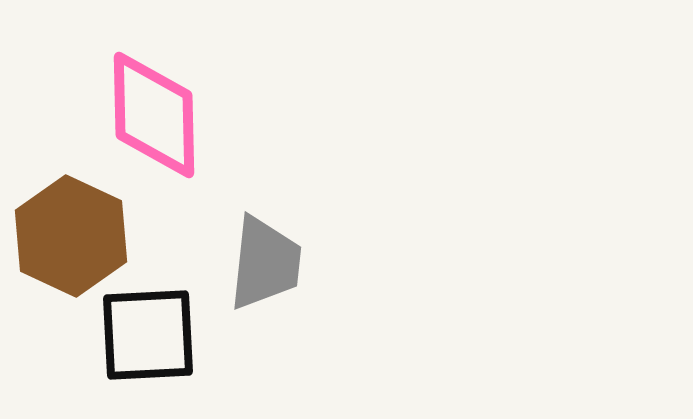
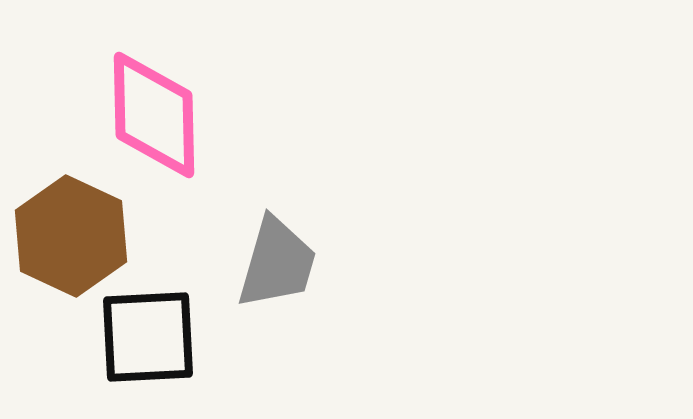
gray trapezoid: moved 12 px right; rotated 10 degrees clockwise
black square: moved 2 px down
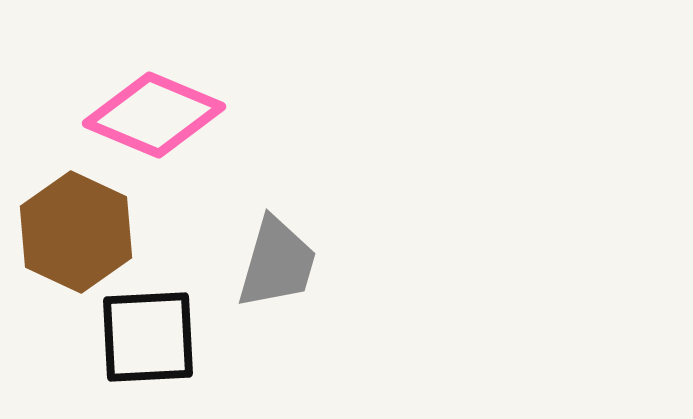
pink diamond: rotated 66 degrees counterclockwise
brown hexagon: moved 5 px right, 4 px up
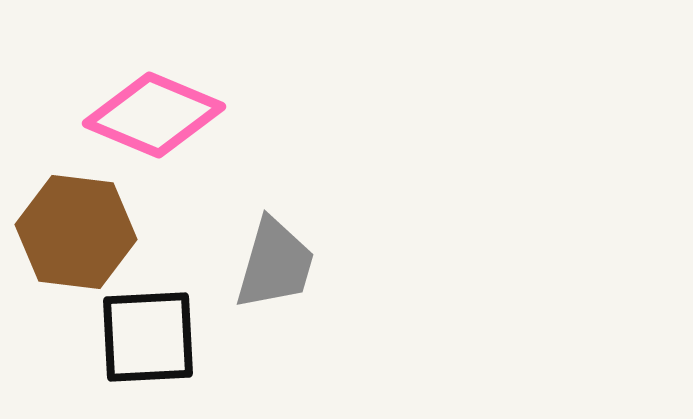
brown hexagon: rotated 18 degrees counterclockwise
gray trapezoid: moved 2 px left, 1 px down
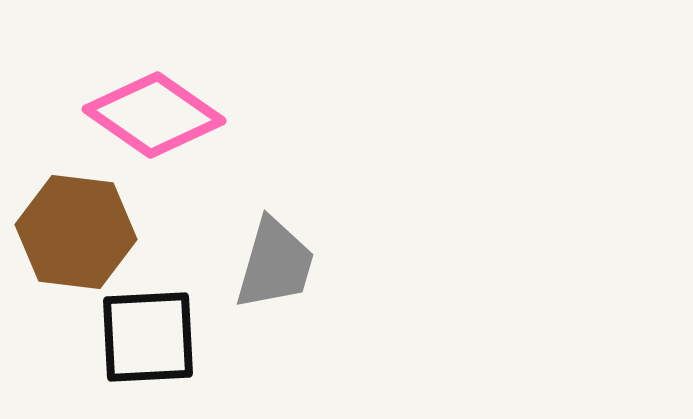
pink diamond: rotated 12 degrees clockwise
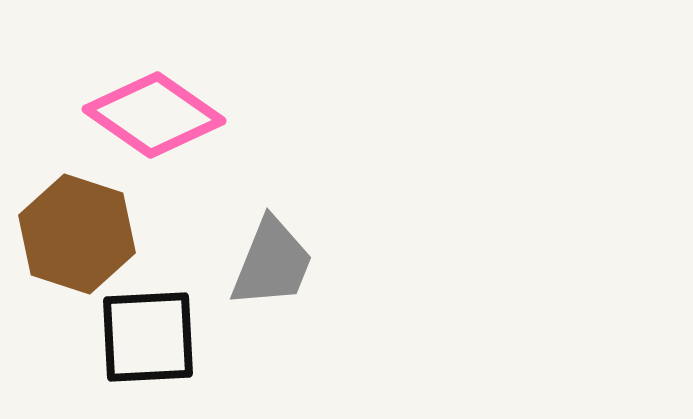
brown hexagon: moved 1 px right, 2 px down; rotated 11 degrees clockwise
gray trapezoid: moved 3 px left, 1 px up; rotated 6 degrees clockwise
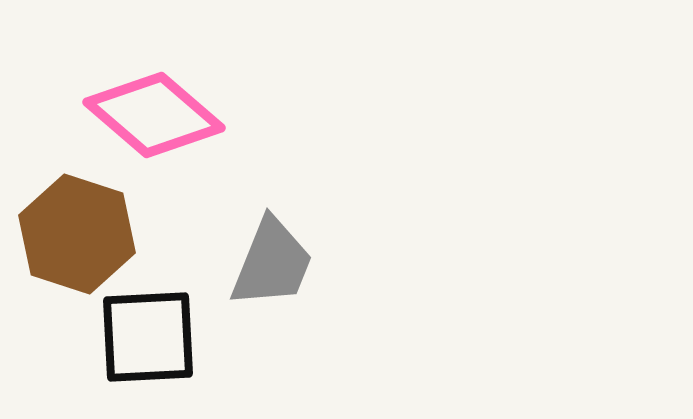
pink diamond: rotated 6 degrees clockwise
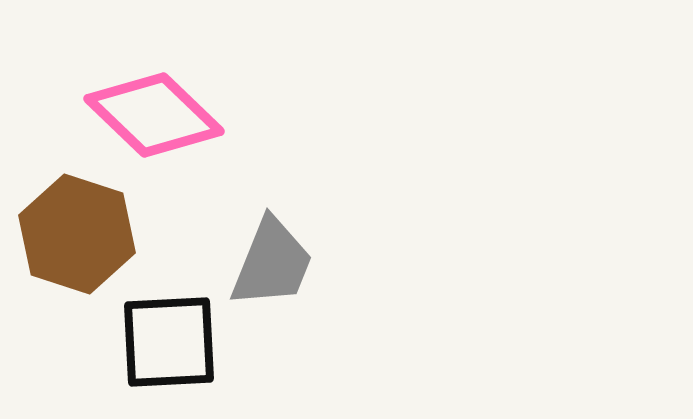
pink diamond: rotated 3 degrees clockwise
black square: moved 21 px right, 5 px down
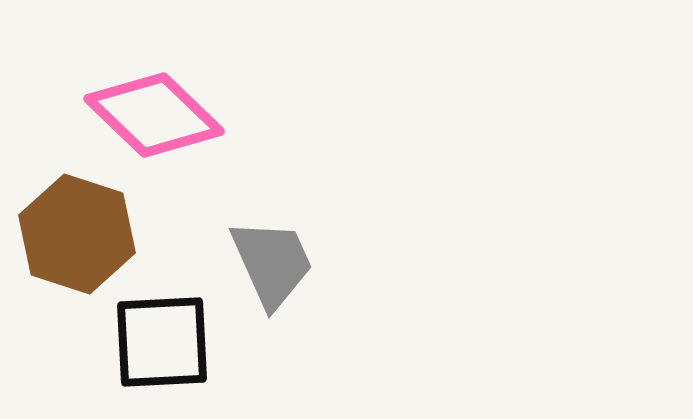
gray trapezoid: rotated 46 degrees counterclockwise
black square: moved 7 px left
